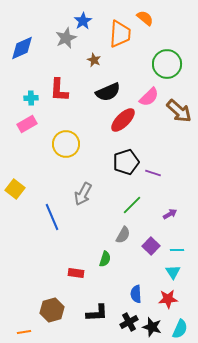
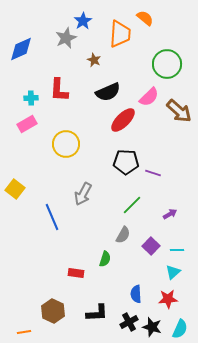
blue diamond: moved 1 px left, 1 px down
black pentagon: rotated 20 degrees clockwise
cyan triangle: rotated 21 degrees clockwise
brown hexagon: moved 1 px right, 1 px down; rotated 20 degrees counterclockwise
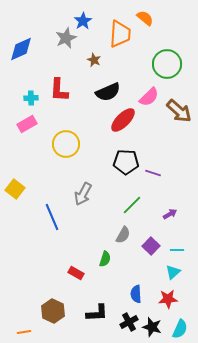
red rectangle: rotated 21 degrees clockwise
